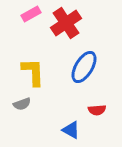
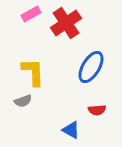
blue ellipse: moved 7 px right
gray semicircle: moved 1 px right, 3 px up
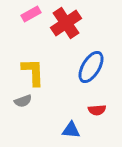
blue triangle: rotated 24 degrees counterclockwise
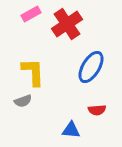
red cross: moved 1 px right, 1 px down
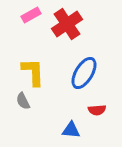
pink rectangle: moved 1 px down
blue ellipse: moved 7 px left, 6 px down
gray semicircle: rotated 84 degrees clockwise
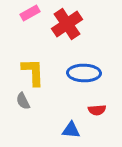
pink rectangle: moved 1 px left, 2 px up
blue ellipse: rotated 60 degrees clockwise
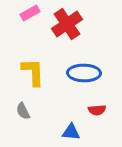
gray semicircle: moved 10 px down
blue triangle: moved 2 px down
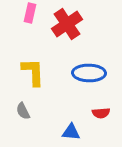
pink rectangle: rotated 48 degrees counterclockwise
blue ellipse: moved 5 px right
red semicircle: moved 4 px right, 3 px down
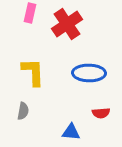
gray semicircle: rotated 144 degrees counterclockwise
